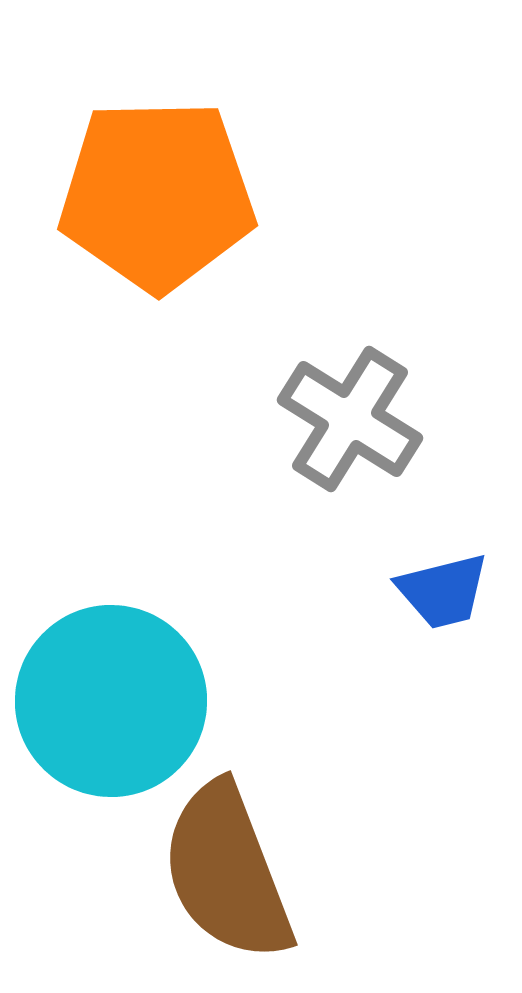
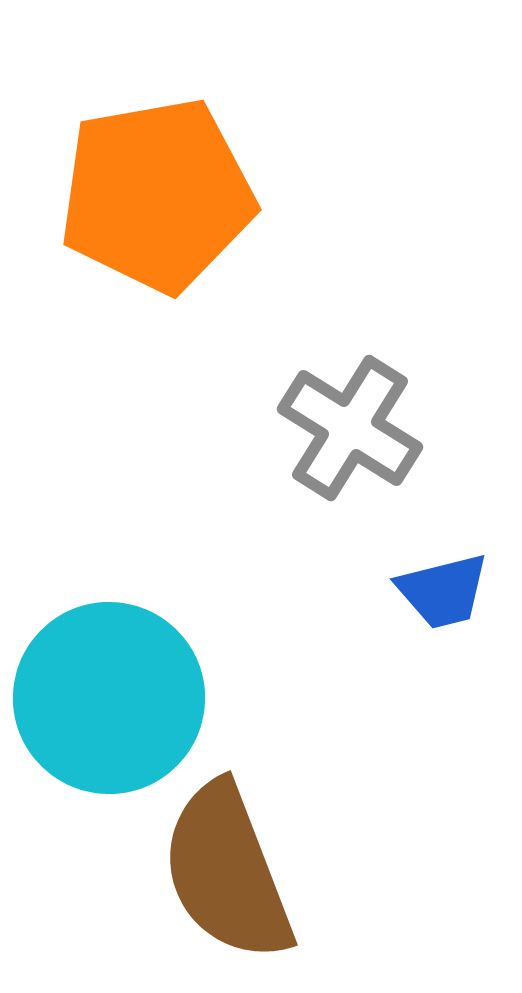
orange pentagon: rotated 9 degrees counterclockwise
gray cross: moved 9 px down
cyan circle: moved 2 px left, 3 px up
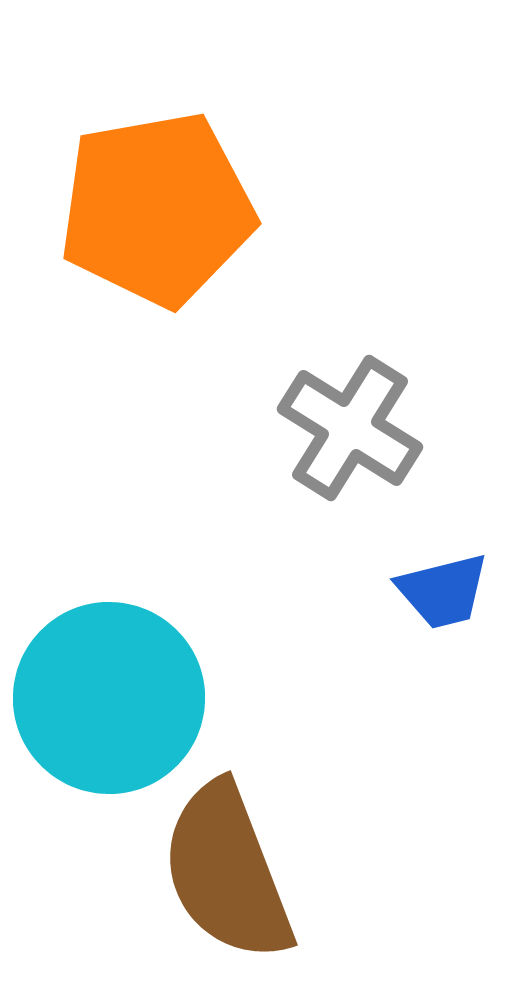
orange pentagon: moved 14 px down
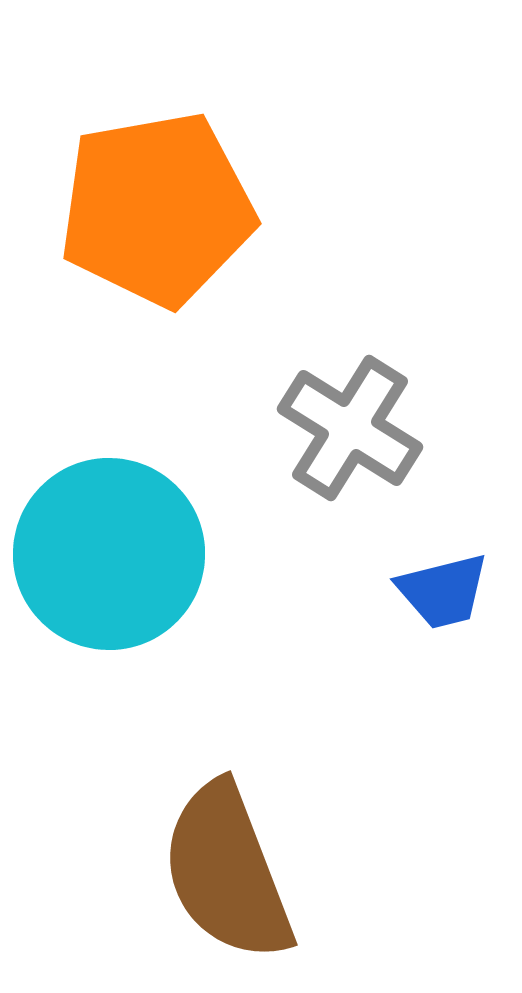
cyan circle: moved 144 px up
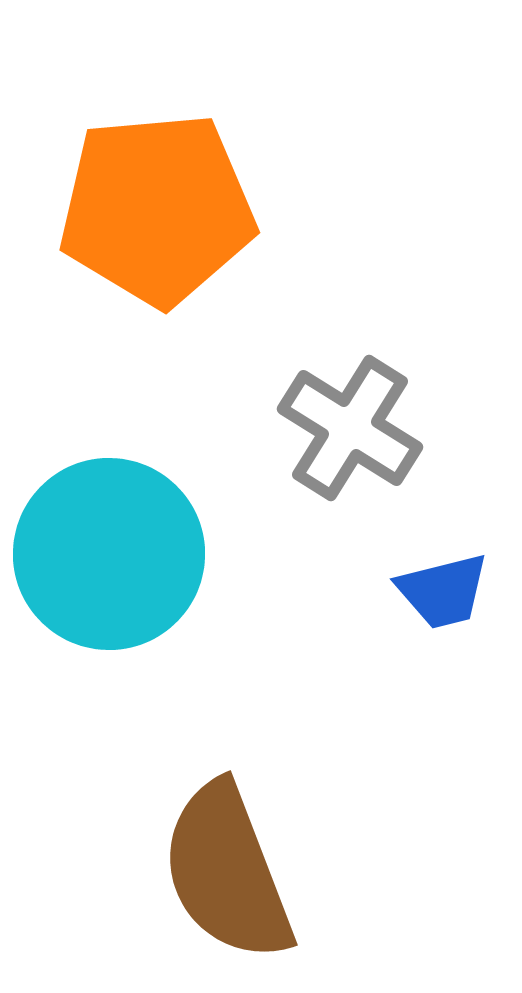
orange pentagon: rotated 5 degrees clockwise
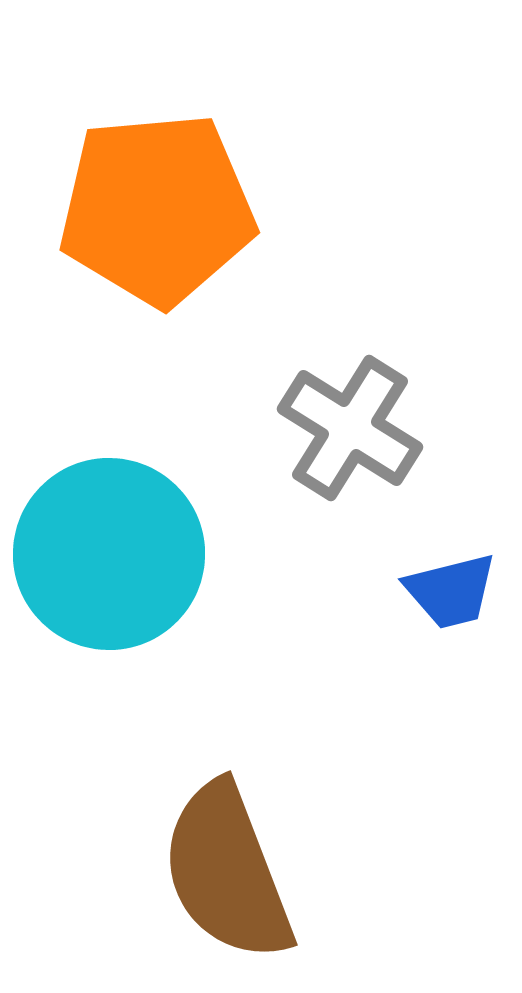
blue trapezoid: moved 8 px right
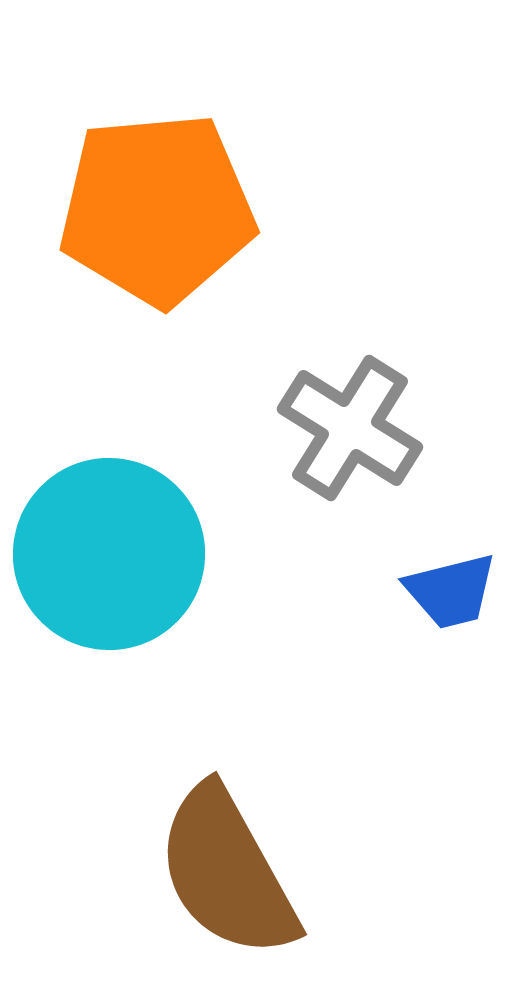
brown semicircle: rotated 8 degrees counterclockwise
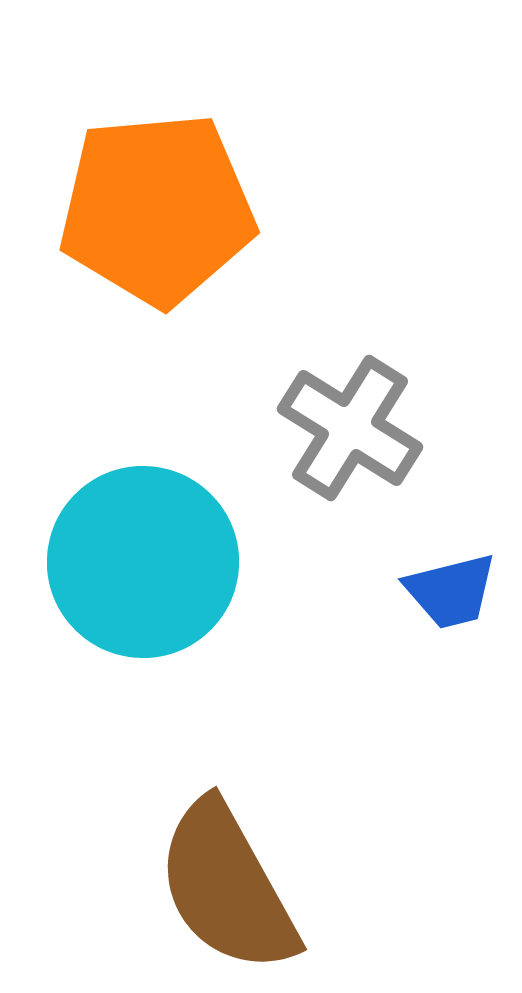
cyan circle: moved 34 px right, 8 px down
brown semicircle: moved 15 px down
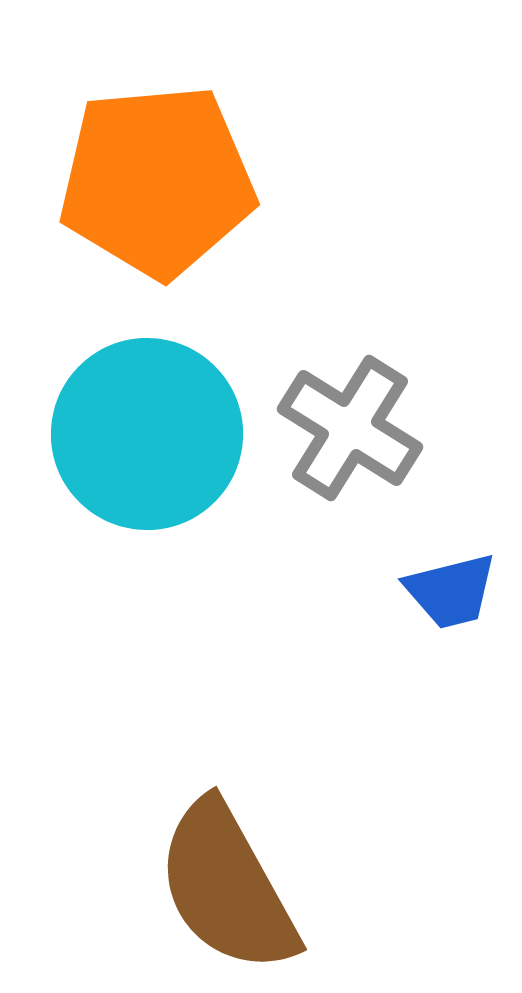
orange pentagon: moved 28 px up
cyan circle: moved 4 px right, 128 px up
